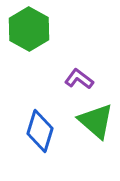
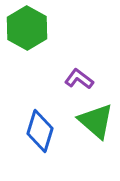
green hexagon: moved 2 px left, 1 px up
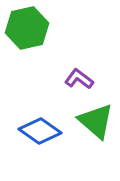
green hexagon: rotated 18 degrees clockwise
blue diamond: rotated 72 degrees counterclockwise
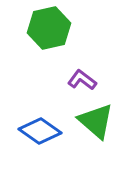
green hexagon: moved 22 px right
purple L-shape: moved 3 px right, 1 px down
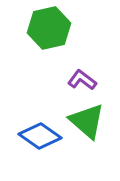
green triangle: moved 9 px left
blue diamond: moved 5 px down
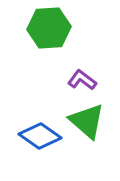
green hexagon: rotated 9 degrees clockwise
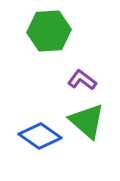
green hexagon: moved 3 px down
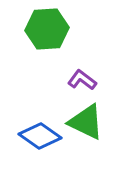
green hexagon: moved 2 px left, 2 px up
green triangle: moved 1 px left, 1 px down; rotated 15 degrees counterclockwise
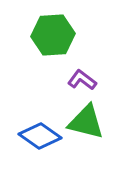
green hexagon: moved 6 px right, 6 px down
green triangle: rotated 12 degrees counterclockwise
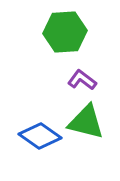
green hexagon: moved 12 px right, 3 px up
